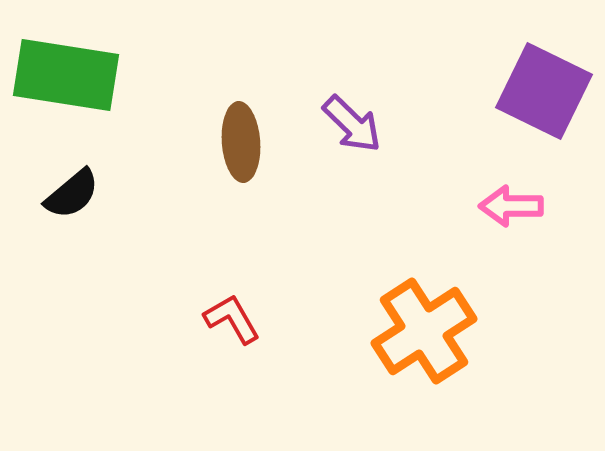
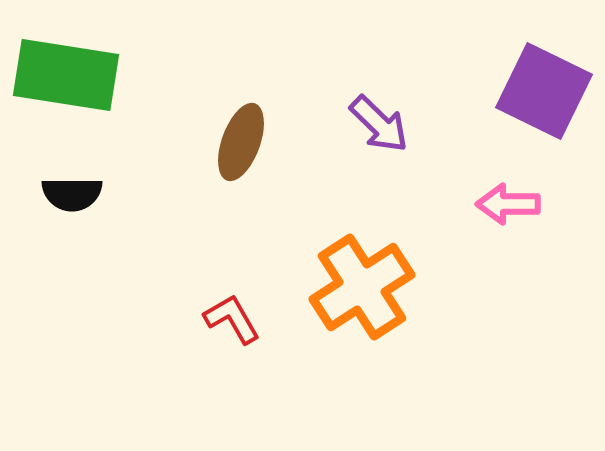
purple arrow: moved 27 px right
brown ellipse: rotated 24 degrees clockwise
black semicircle: rotated 40 degrees clockwise
pink arrow: moved 3 px left, 2 px up
orange cross: moved 62 px left, 44 px up
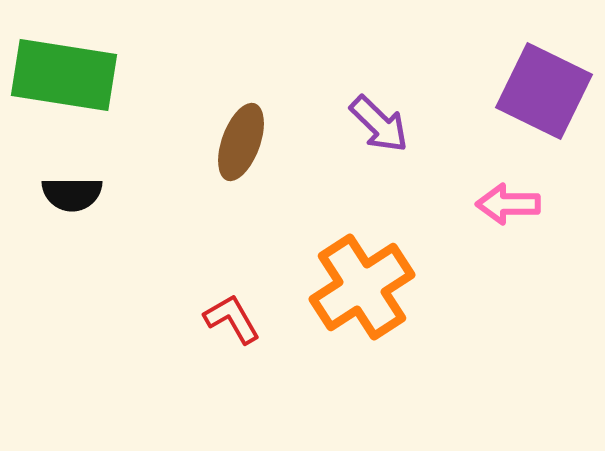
green rectangle: moved 2 px left
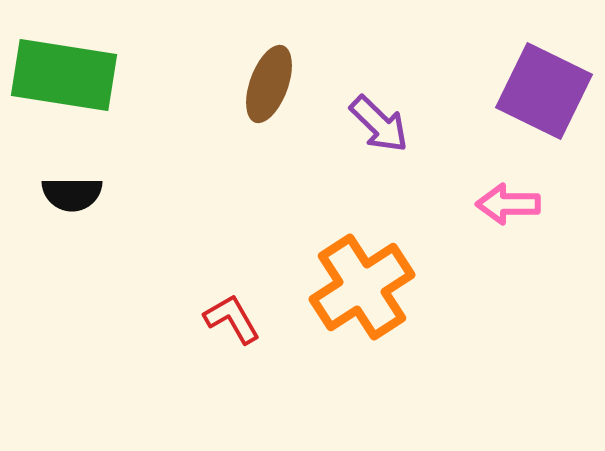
brown ellipse: moved 28 px right, 58 px up
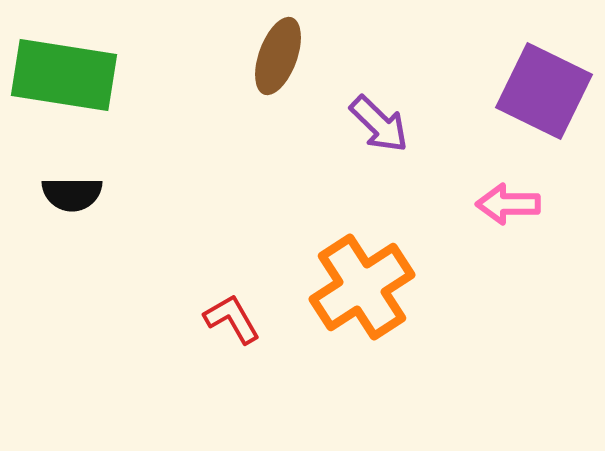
brown ellipse: moved 9 px right, 28 px up
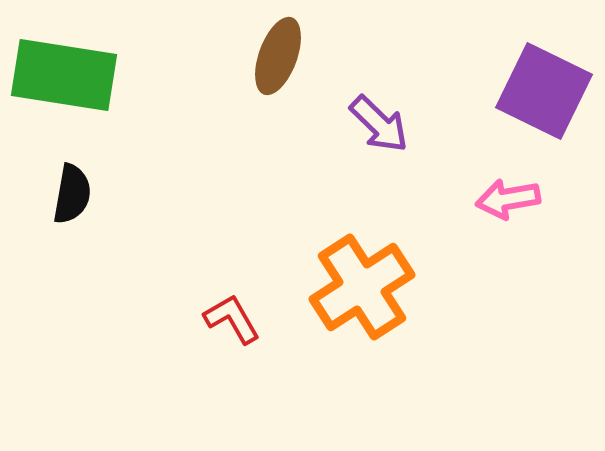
black semicircle: rotated 80 degrees counterclockwise
pink arrow: moved 5 px up; rotated 10 degrees counterclockwise
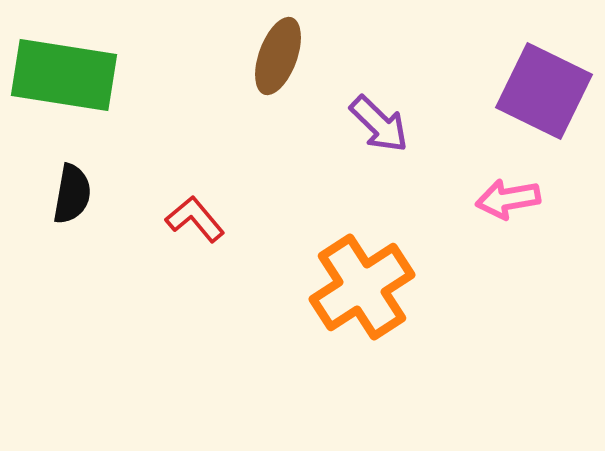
red L-shape: moved 37 px left, 100 px up; rotated 10 degrees counterclockwise
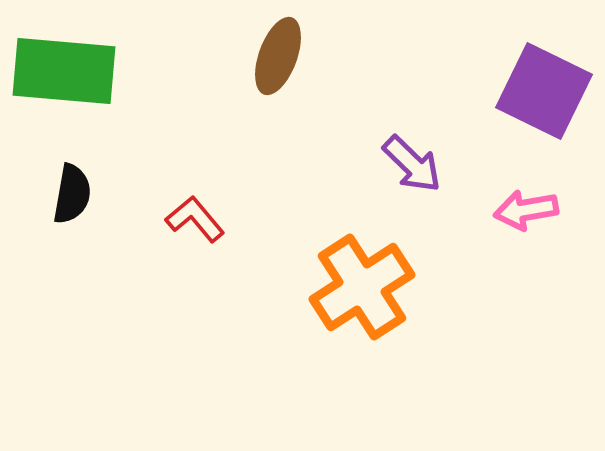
green rectangle: moved 4 px up; rotated 4 degrees counterclockwise
purple arrow: moved 33 px right, 40 px down
pink arrow: moved 18 px right, 11 px down
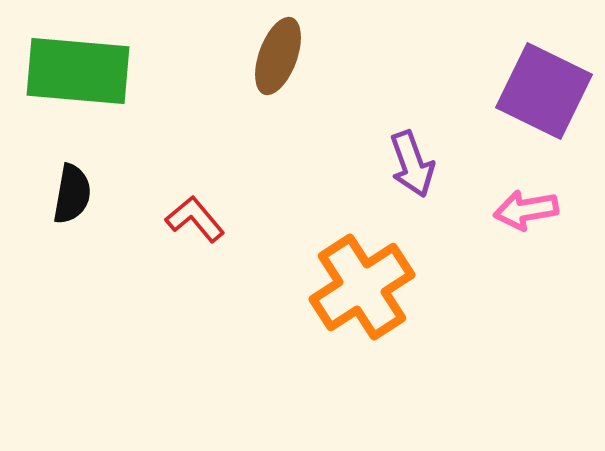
green rectangle: moved 14 px right
purple arrow: rotated 26 degrees clockwise
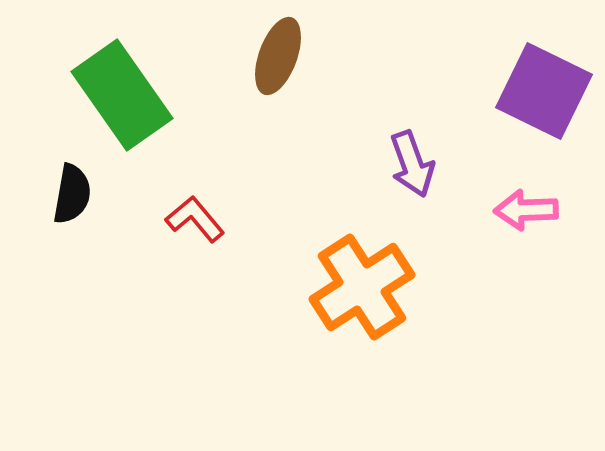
green rectangle: moved 44 px right, 24 px down; rotated 50 degrees clockwise
pink arrow: rotated 8 degrees clockwise
